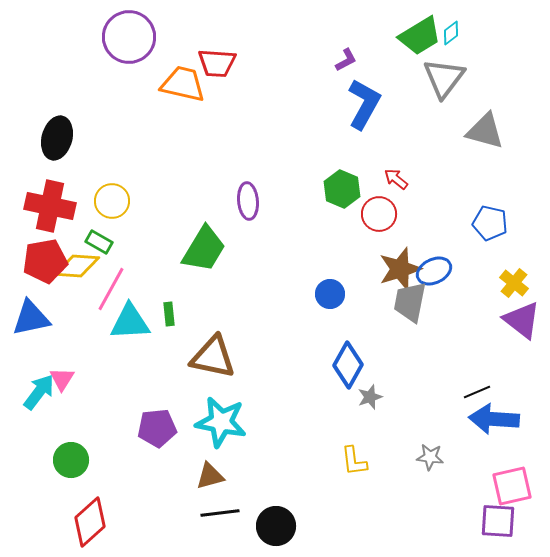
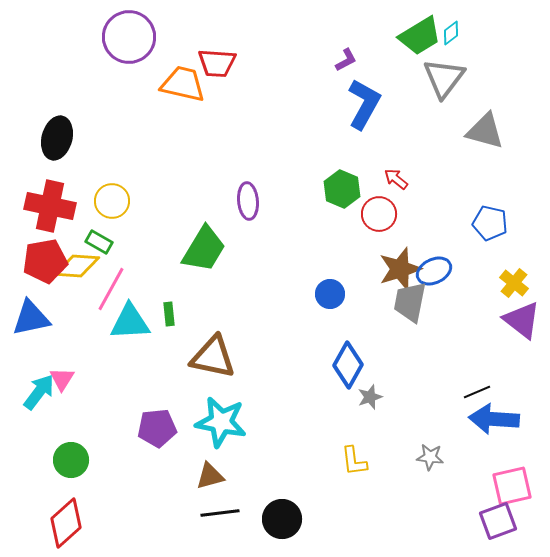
purple square at (498, 521): rotated 24 degrees counterclockwise
red diamond at (90, 522): moved 24 px left, 1 px down
black circle at (276, 526): moved 6 px right, 7 px up
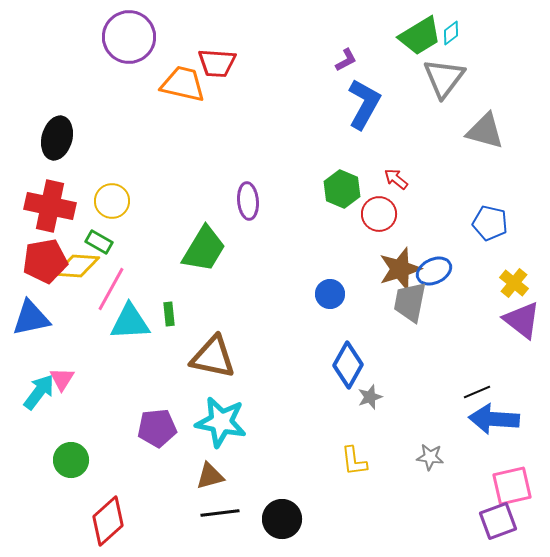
red diamond at (66, 523): moved 42 px right, 2 px up
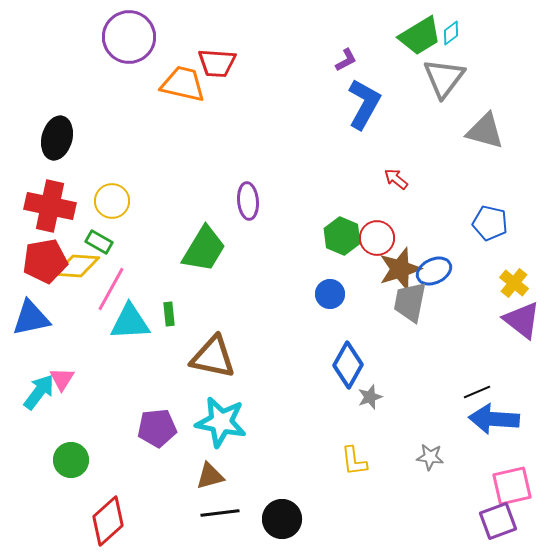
green hexagon at (342, 189): moved 47 px down
red circle at (379, 214): moved 2 px left, 24 px down
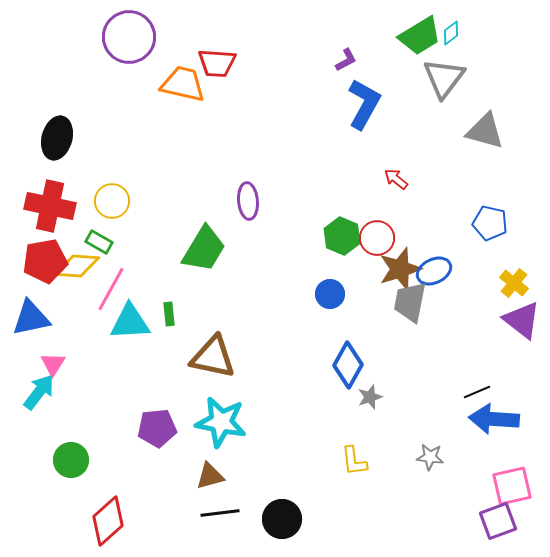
pink triangle at (62, 379): moved 9 px left, 15 px up
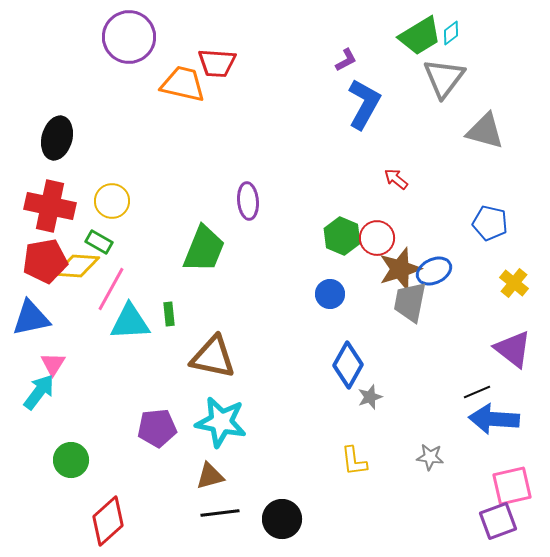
green trapezoid at (204, 249): rotated 9 degrees counterclockwise
purple triangle at (522, 320): moved 9 px left, 29 px down
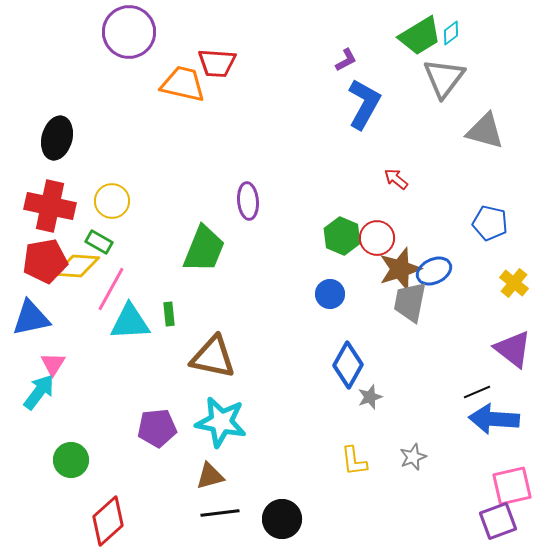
purple circle at (129, 37): moved 5 px up
gray star at (430, 457): moved 17 px left; rotated 28 degrees counterclockwise
